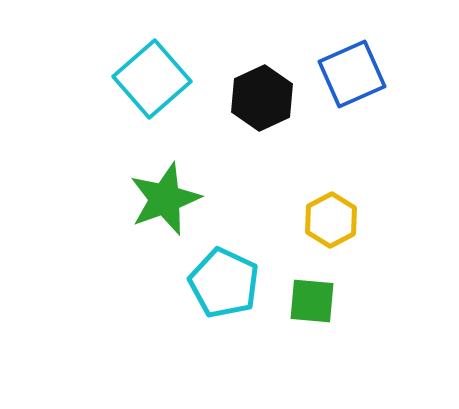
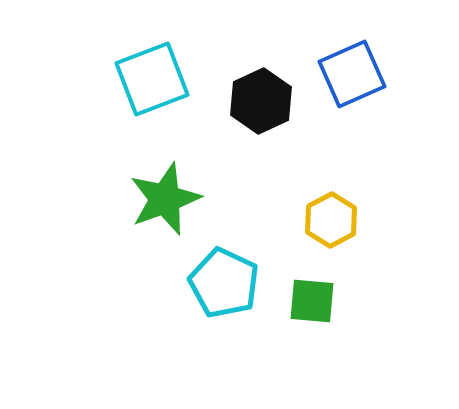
cyan square: rotated 20 degrees clockwise
black hexagon: moved 1 px left, 3 px down
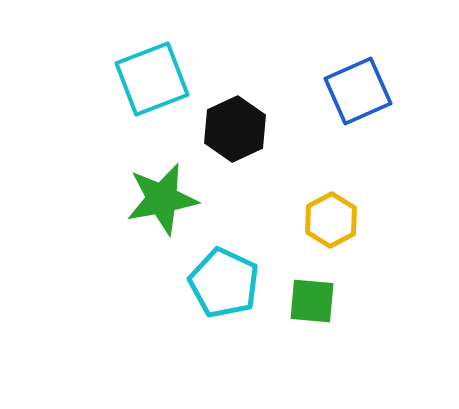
blue square: moved 6 px right, 17 px down
black hexagon: moved 26 px left, 28 px down
green star: moved 3 px left; rotated 10 degrees clockwise
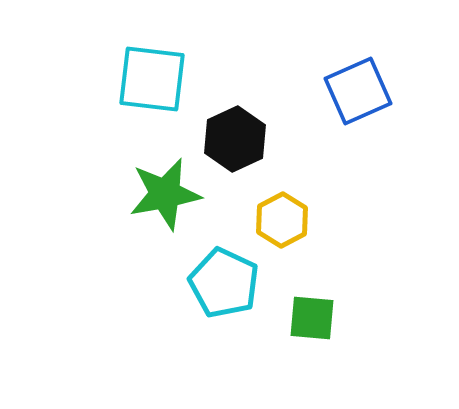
cyan square: rotated 28 degrees clockwise
black hexagon: moved 10 px down
green star: moved 3 px right, 5 px up
yellow hexagon: moved 49 px left
green square: moved 17 px down
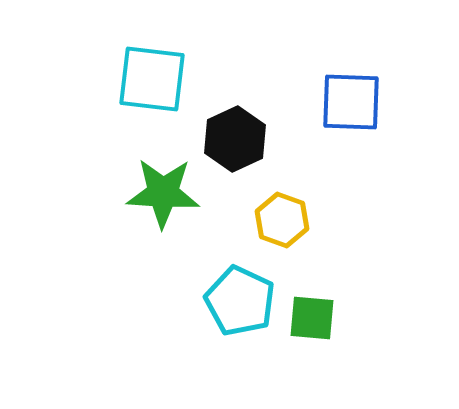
blue square: moved 7 px left, 11 px down; rotated 26 degrees clockwise
green star: moved 2 px left, 1 px up; rotated 14 degrees clockwise
yellow hexagon: rotated 12 degrees counterclockwise
cyan pentagon: moved 16 px right, 18 px down
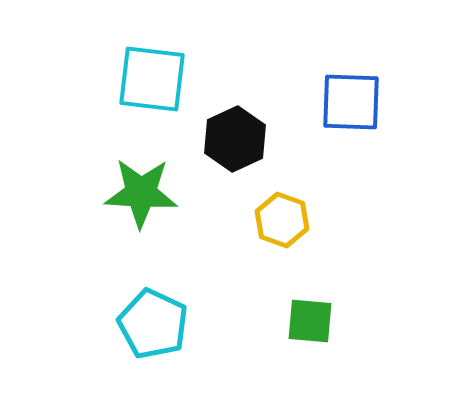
green star: moved 22 px left
cyan pentagon: moved 87 px left, 23 px down
green square: moved 2 px left, 3 px down
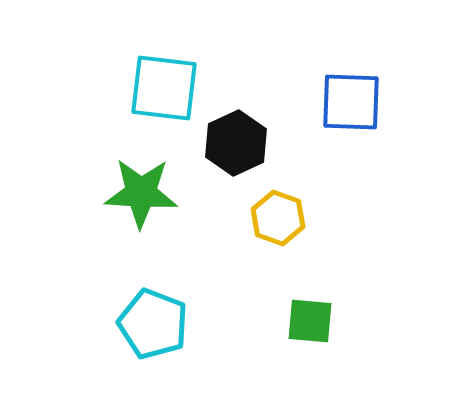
cyan square: moved 12 px right, 9 px down
black hexagon: moved 1 px right, 4 px down
yellow hexagon: moved 4 px left, 2 px up
cyan pentagon: rotated 4 degrees counterclockwise
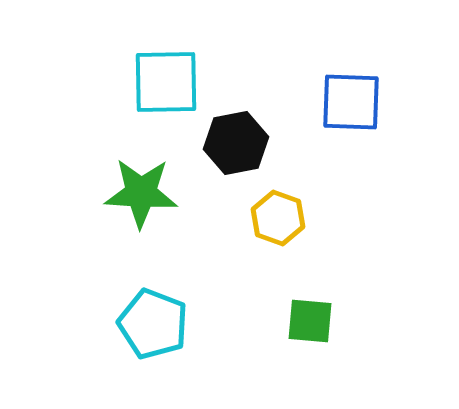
cyan square: moved 2 px right, 6 px up; rotated 8 degrees counterclockwise
black hexagon: rotated 14 degrees clockwise
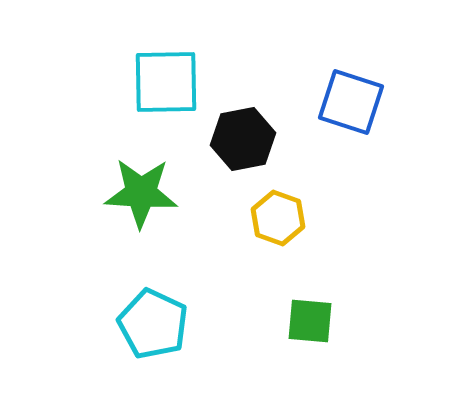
blue square: rotated 16 degrees clockwise
black hexagon: moved 7 px right, 4 px up
cyan pentagon: rotated 4 degrees clockwise
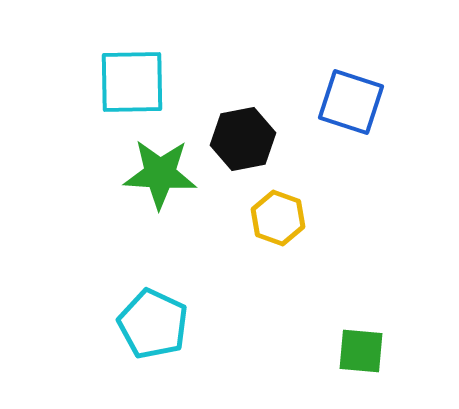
cyan square: moved 34 px left
green star: moved 19 px right, 19 px up
green square: moved 51 px right, 30 px down
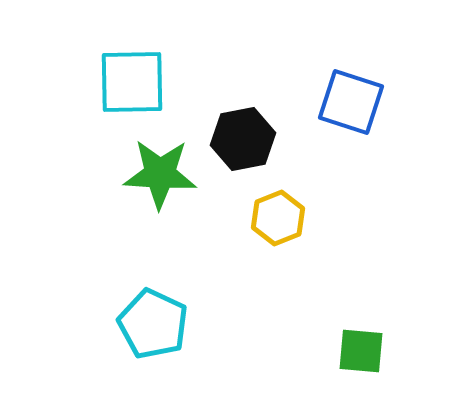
yellow hexagon: rotated 18 degrees clockwise
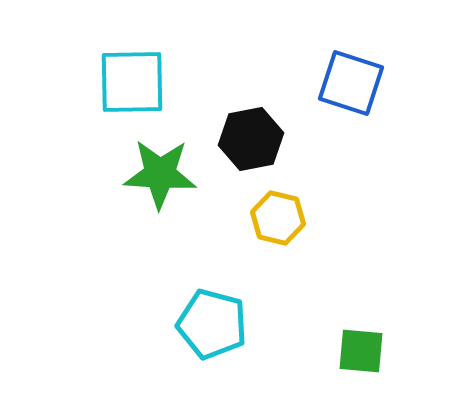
blue square: moved 19 px up
black hexagon: moved 8 px right
yellow hexagon: rotated 24 degrees counterclockwise
cyan pentagon: moved 59 px right; rotated 10 degrees counterclockwise
